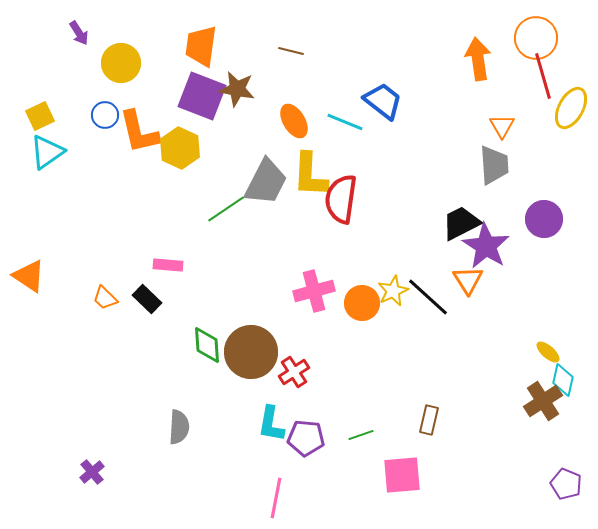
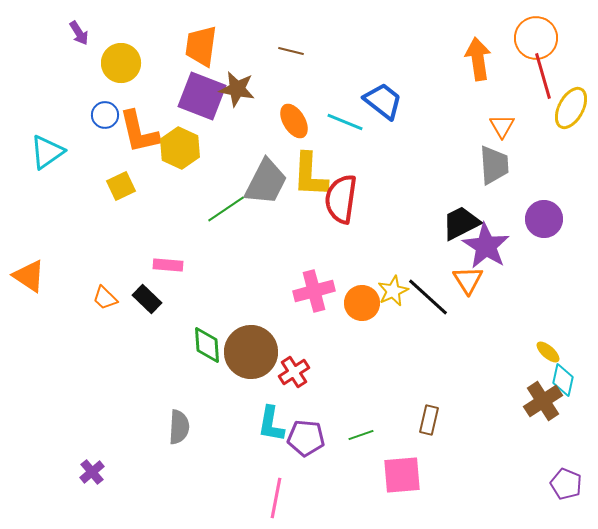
yellow square at (40, 116): moved 81 px right, 70 px down
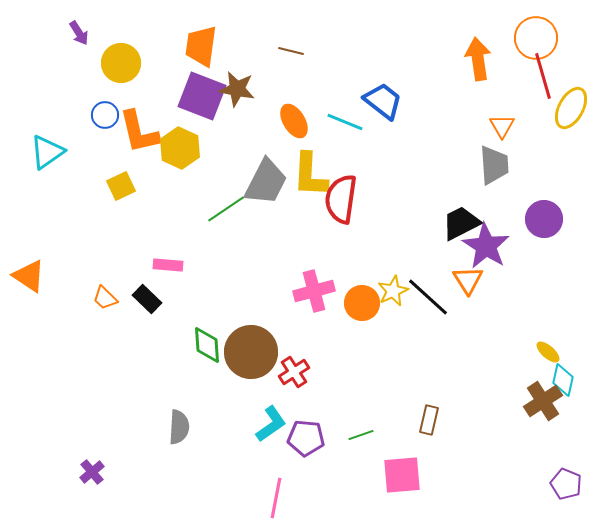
cyan L-shape at (271, 424): rotated 135 degrees counterclockwise
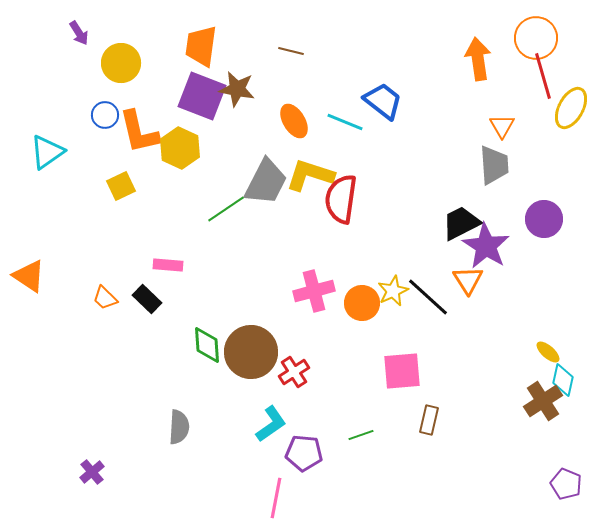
yellow L-shape at (310, 175): rotated 105 degrees clockwise
purple pentagon at (306, 438): moved 2 px left, 15 px down
pink square at (402, 475): moved 104 px up
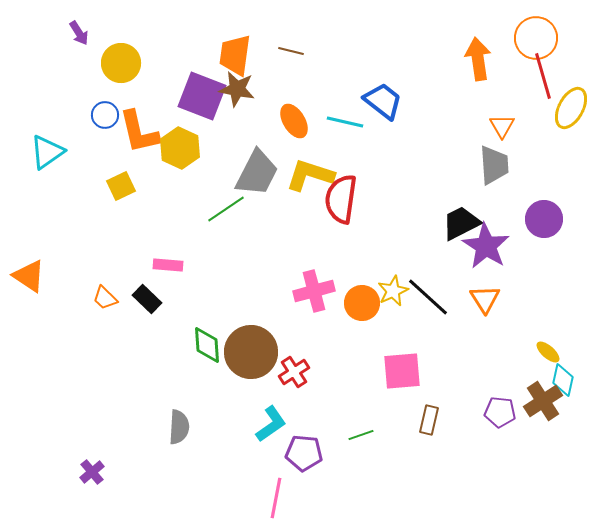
orange trapezoid at (201, 46): moved 34 px right, 9 px down
cyan line at (345, 122): rotated 9 degrees counterclockwise
gray trapezoid at (266, 182): moved 9 px left, 9 px up
orange triangle at (468, 280): moved 17 px right, 19 px down
purple pentagon at (566, 484): moved 66 px left, 72 px up; rotated 16 degrees counterclockwise
